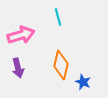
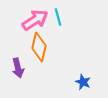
pink arrow: moved 14 px right, 15 px up; rotated 16 degrees counterclockwise
orange diamond: moved 22 px left, 18 px up
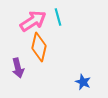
pink arrow: moved 2 px left, 1 px down
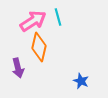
blue star: moved 2 px left, 1 px up
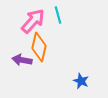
cyan line: moved 2 px up
pink arrow: rotated 16 degrees counterclockwise
purple arrow: moved 4 px right, 8 px up; rotated 114 degrees clockwise
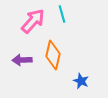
cyan line: moved 4 px right, 1 px up
orange diamond: moved 14 px right, 8 px down
purple arrow: rotated 12 degrees counterclockwise
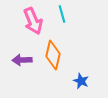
pink arrow: rotated 116 degrees clockwise
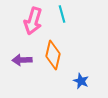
pink arrow: rotated 40 degrees clockwise
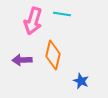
cyan line: rotated 66 degrees counterclockwise
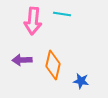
pink arrow: rotated 12 degrees counterclockwise
orange diamond: moved 10 px down
blue star: rotated 14 degrees counterclockwise
